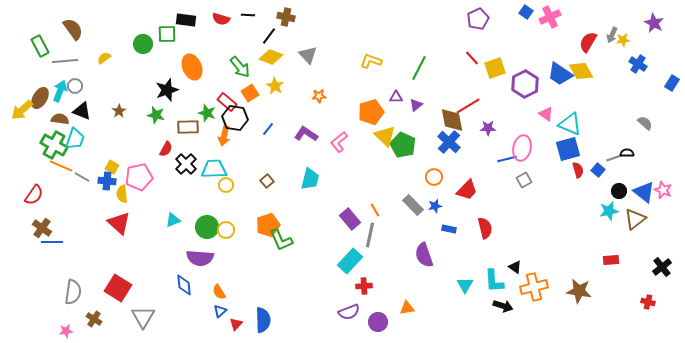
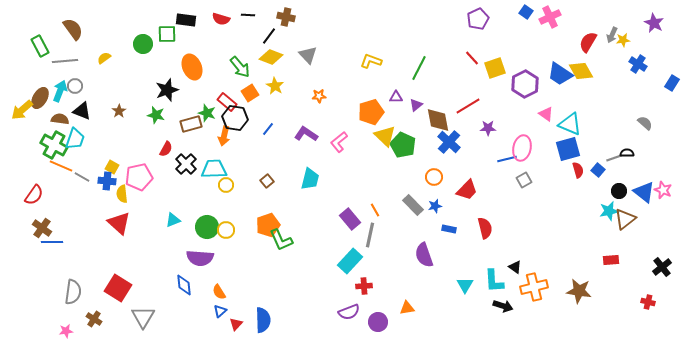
brown diamond at (452, 120): moved 14 px left
brown rectangle at (188, 127): moved 3 px right, 3 px up; rotated 15 degrees counterclockwise
brown triangle at (635, 219): moved 10 px left
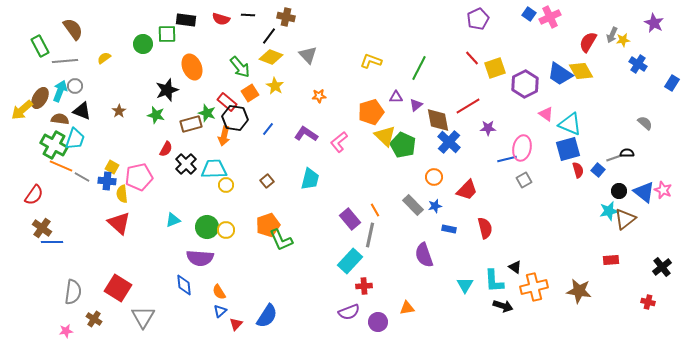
blue square at (526, 12): moved 3 px right, 2 px down
blue semicircle at (263, 320): moved 4 px right, 4 px up; rotated 35 degrees clockwise
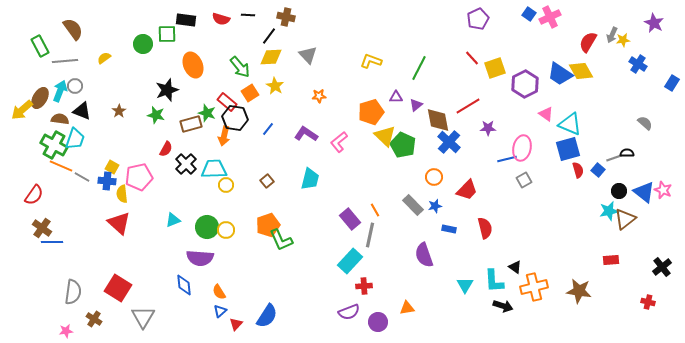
yellow diamond at (271, 57): rotated 25 degrees counterclockwise
orange ellipse at (192, 67): moved 1 px right, 2 px up
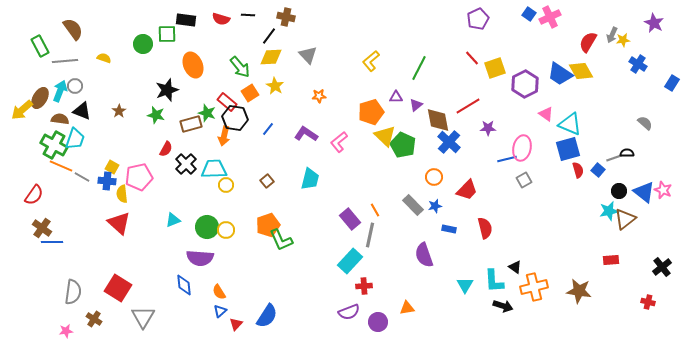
yellow semicircle at (104, 58): rotated 56 degrees clockwise
yellow L-shape at (371, 61): rotated 60 degrees counterclockwise
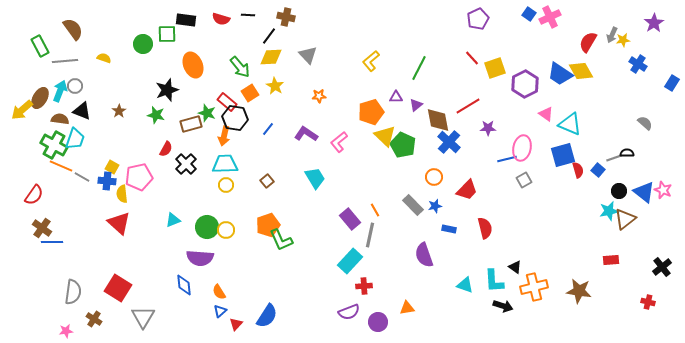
purple star at (654, 23): rotated 12 degrees clockwise
blue square at (568, 149): moved 5 px left, 6 px down
cyan trapezoid at (214, 169): moved 11 px right, 5 px up
cyan trapezoid at (310, 179): moved 5 px right, 1 px up; rotated 45 degrees counterclockwise
cyan triangle at (465, 285): rotated 42 degrees counterclockwise
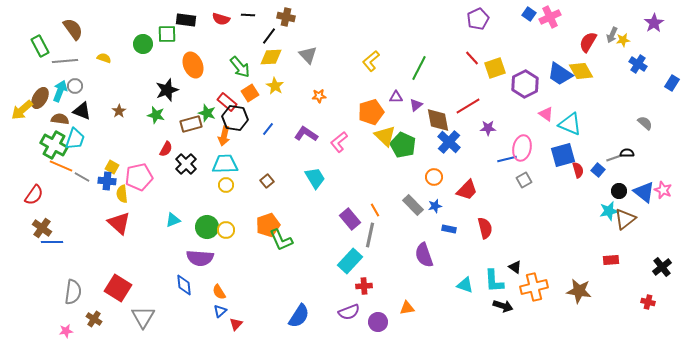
blue semicircle at (267, 316): moved 32 px right
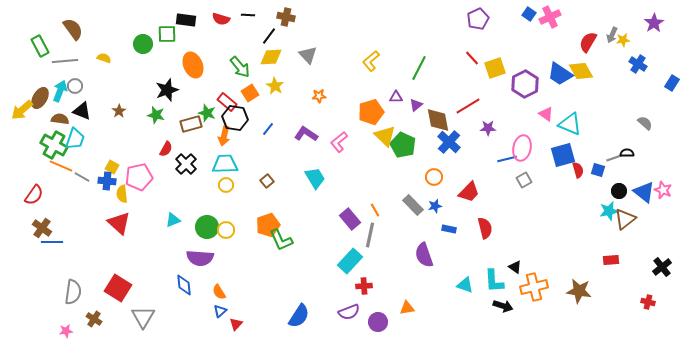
blue square at (598, 170): rotated 24 degrees counterclockwise
red trapezoid at (467, 190): moved 2 px right, 2 px down
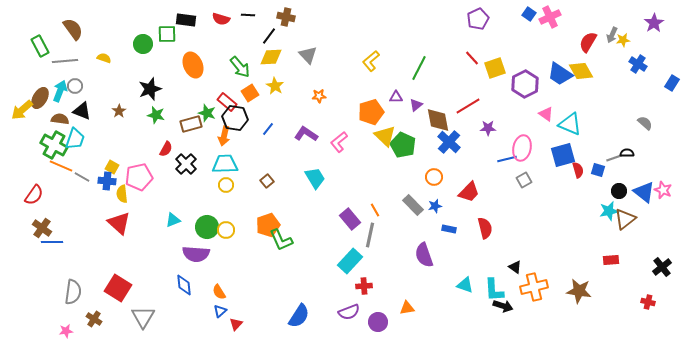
black star at (167, 90): moved 17 px left, 1 px up
purple semicircle at (200, 258): moved 4 px left, 4 px up
cyan L-shape at (494, 281): moved 9 px down
